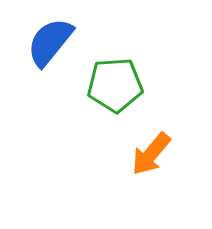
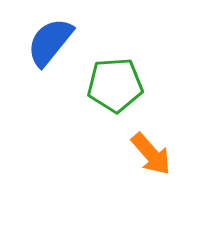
orange arrow: rotated 81 degrees counterclockwise
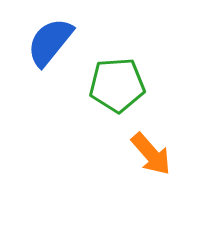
green pentagon: moved 2 px right
